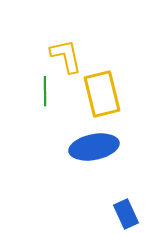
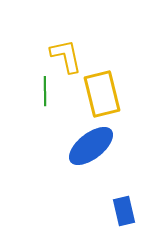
blue ellipse: moved 3 px left, 1 px up; rotated 27 degrees counterclockwise
blue rectangle: moved 2 px left, 3 px up; rotated 12 degrees clockwise
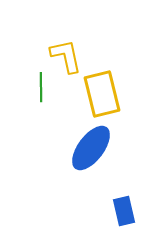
green line: moved 4 px left, 4 px up
blue ellipse: moved 2 px down; rotated 15 degrees counterclockwise
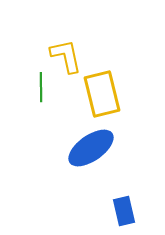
blue ellipse: rotated 18 degrees clockwise
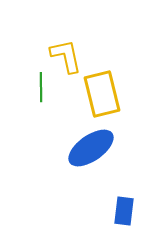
blue rectangle: rotated 20 degrees clockwise
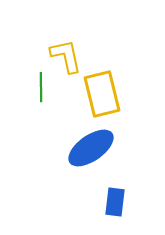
blue rectangle: moved 9 px left, 9 px up
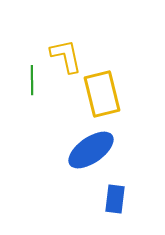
green line: moved 9 px left, 7 px up
blue ellipse: moved 2 px down
blue rectangle: moved 3 px up
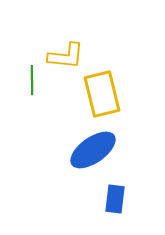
yellow L-shape: rotated 108 degrees clockwise
blue ellipse: moved 2 px right
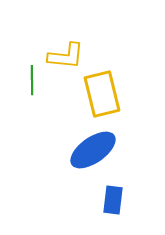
blue rectangle: moved 2 px left, 1 px down
